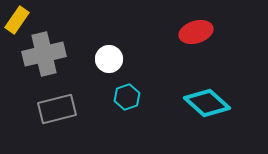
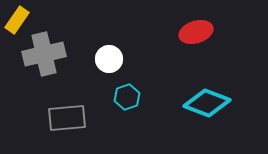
cyan diamond: rotated 21 degrees counterclockwise
gray rectangle: moved 10 px right, 9 px down; rotated 9 degrees clockwise
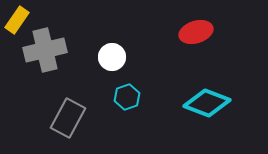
gray cross: moved 1 px right, 4 px up
white circle: moved 3 px right, 2 px up
gray rectangle: moved 1 px right; rotated 57 degrees counterclockwise
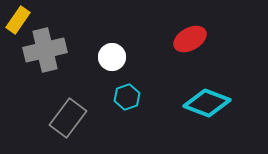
yellow rectangle: moved 1 px right
red ellipse: moved 6 px left, 7 px down; rotated 12 degrees counterclockwise
gray rectangle: rotated 9 degrees clockwise
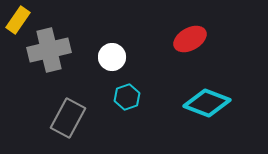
gray cross: moved 4 px right
gray rectangle: rotated 9 degrees counterclockwise
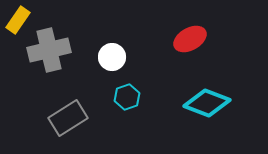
gray rectangle: rotated 30 degrees clockwise
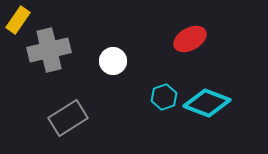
white circle: moved 1 px right, 4 px down
cyan hexagon: moved 37 px right
